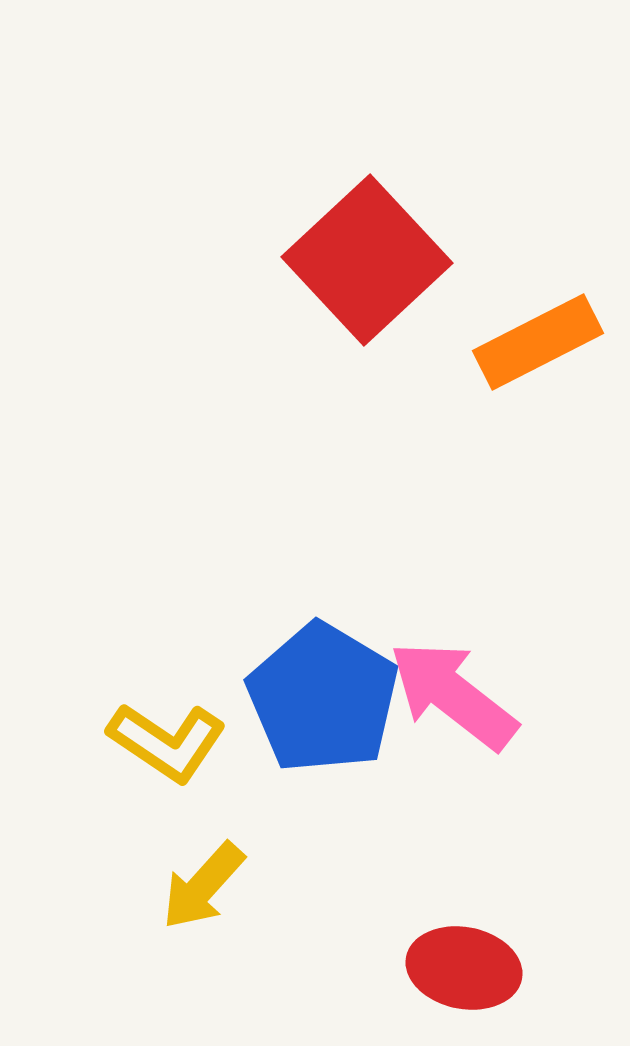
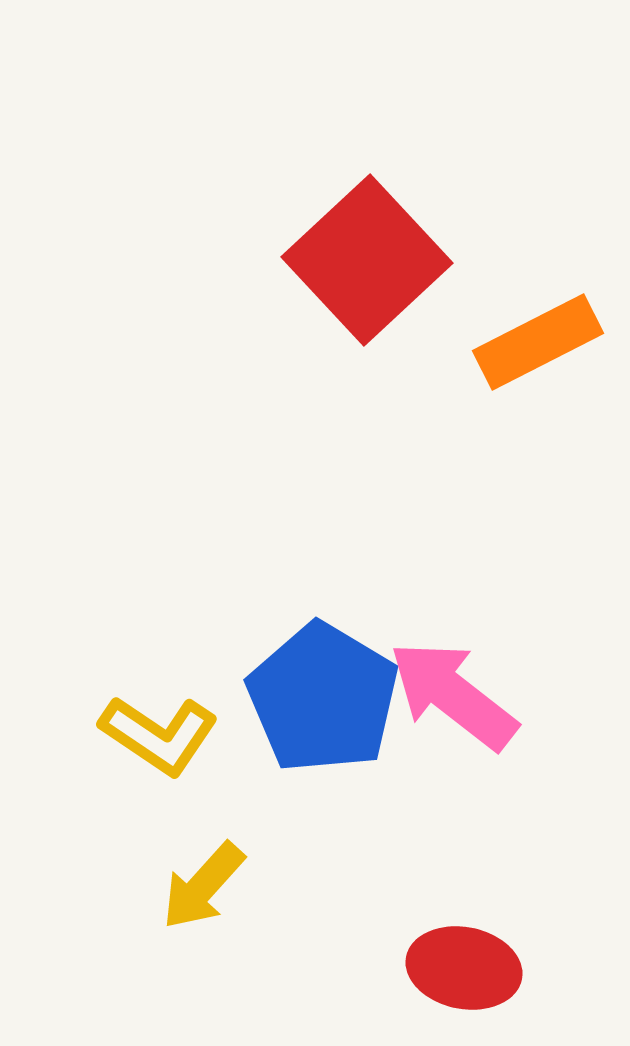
yellow L-shape: moved 8 px left, 7 px up
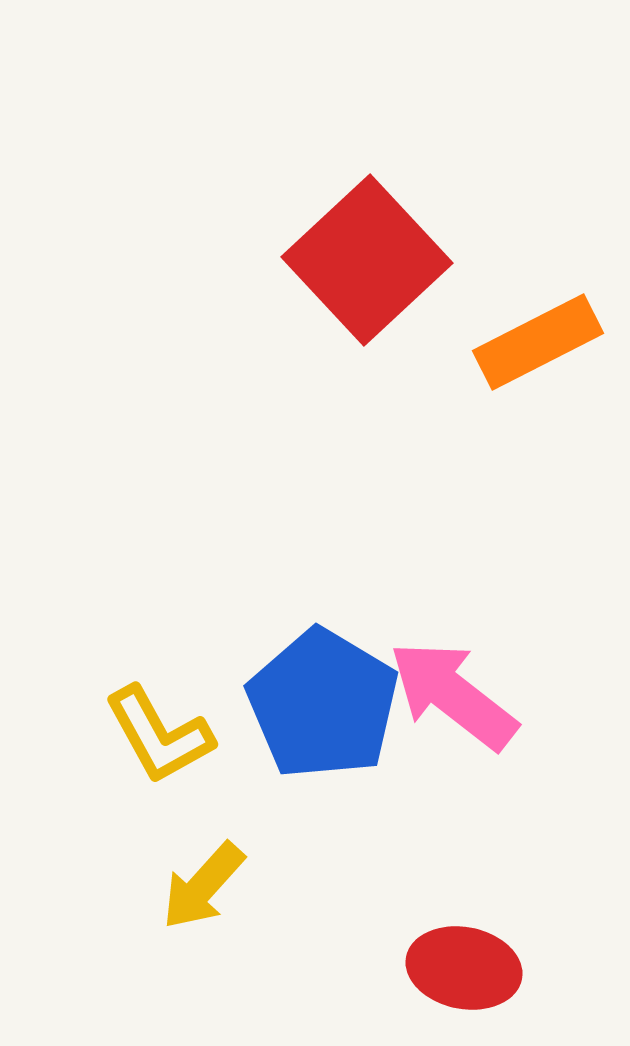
blue pentagon: moved 6 px down
yellow L-shape: rotated 27 degrees clockwise
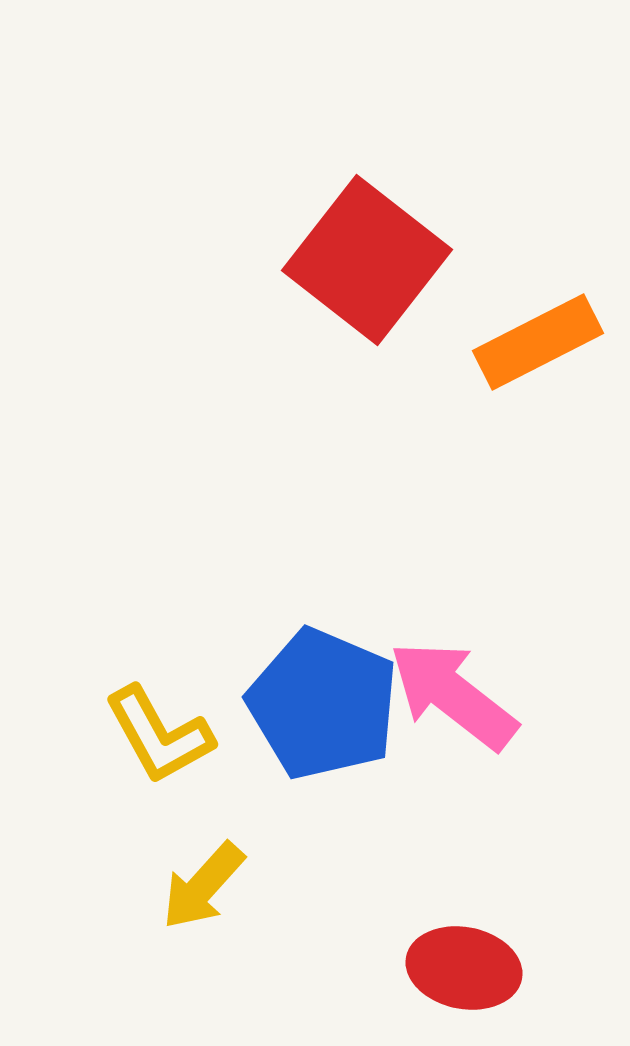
red square: rotated 9 degrees counterclockwise
blue pentagon: rotated 8 degrees counterclockwise
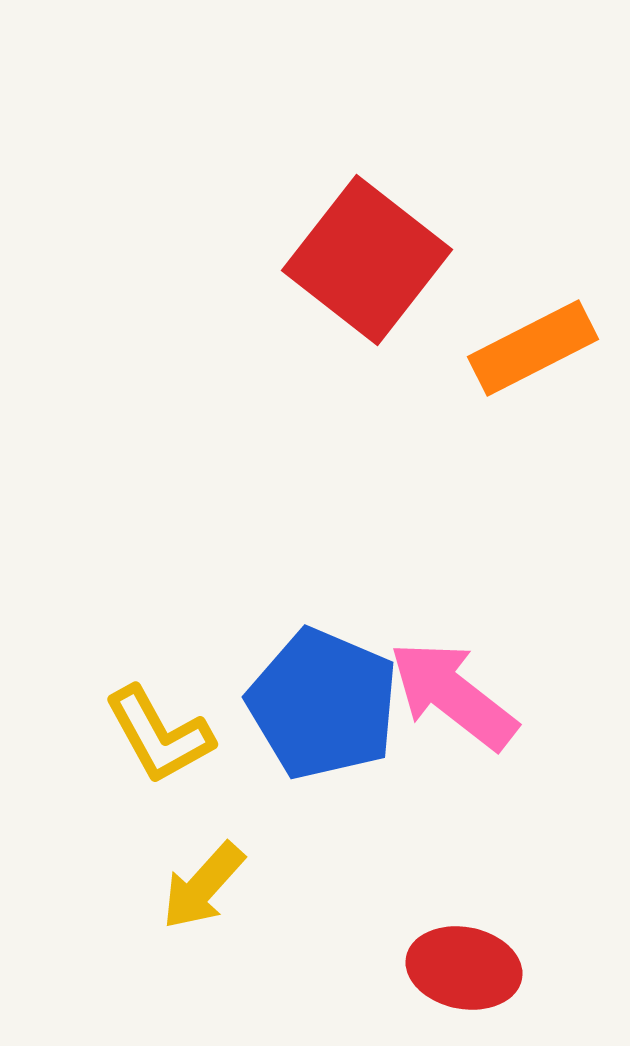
orange rectangle: moved 5 px left, 6 px down
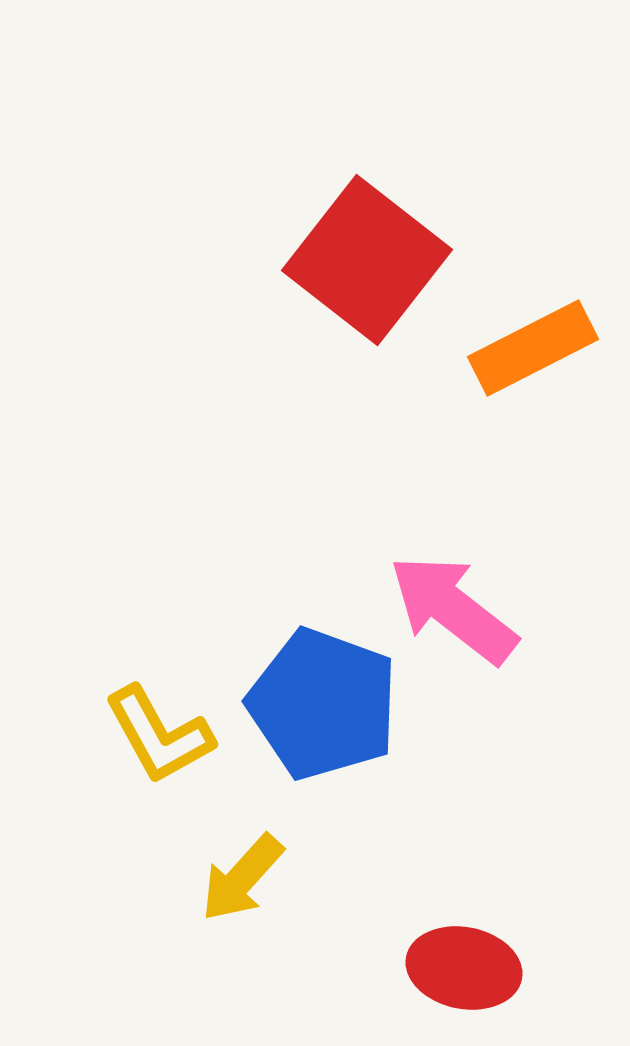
pink arrow: moved 86 px up
blue pentagon: rotated 3 degrees counterclockwise
yellow arrow: moved 39 px right, 8 px up
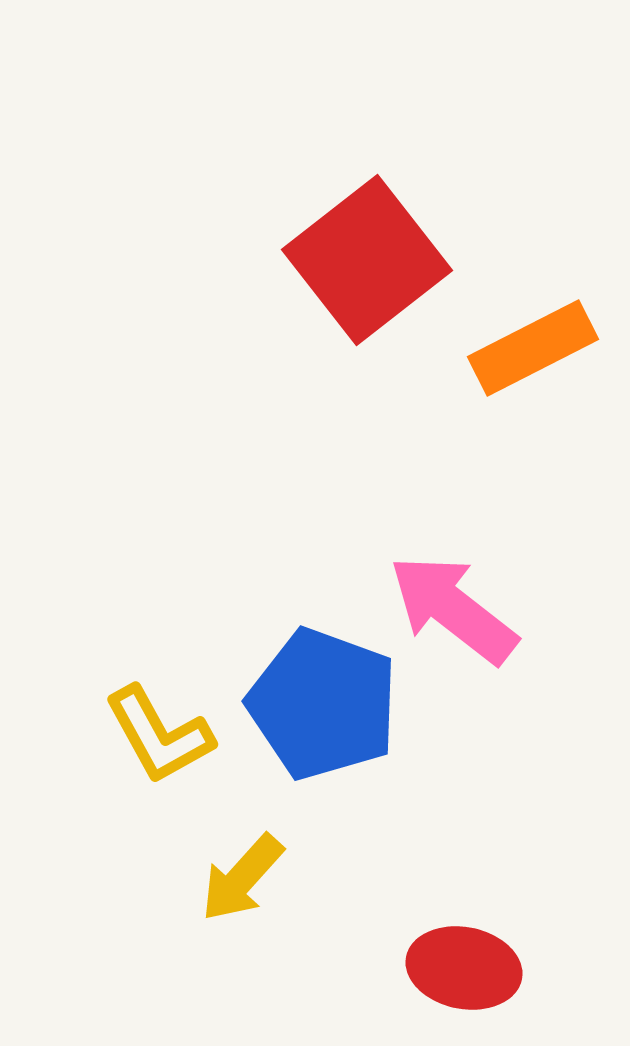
red square: rotated 14 degrees clockwise
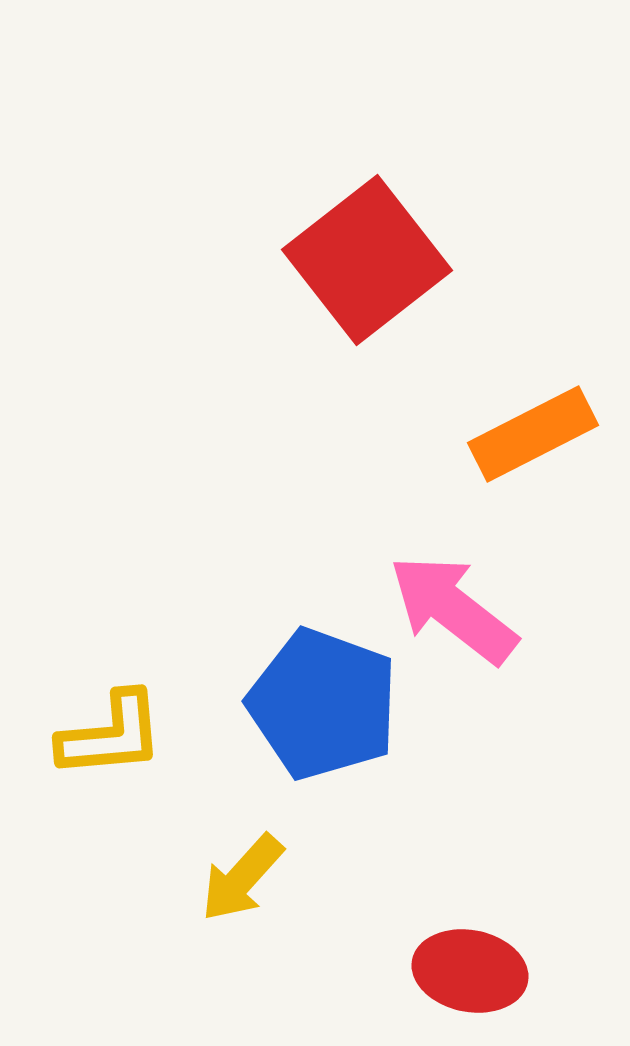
orange rectangle: moved 86 px down
yellow L-shape: moved 48 px left; rotated 66 degrees counterclockwise
red ellipse: moved 6 px right, 3 px down
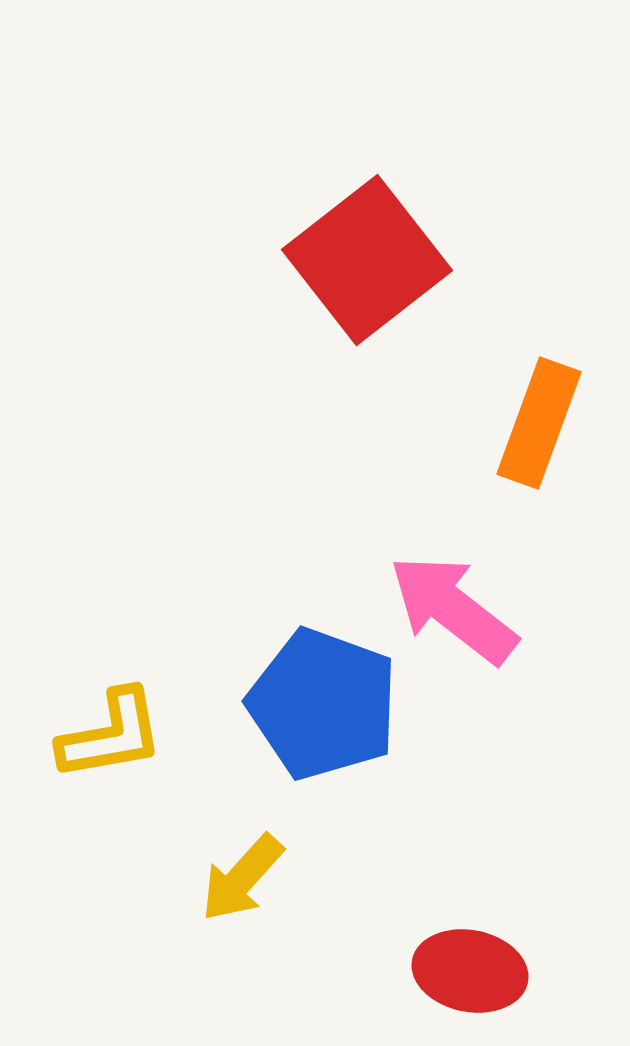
orange rectangle: moved 6 px right, 11 px up; rotated 43 degrees counterclockwise
yellow L-shape: rotated 5 degrees counterclockwise
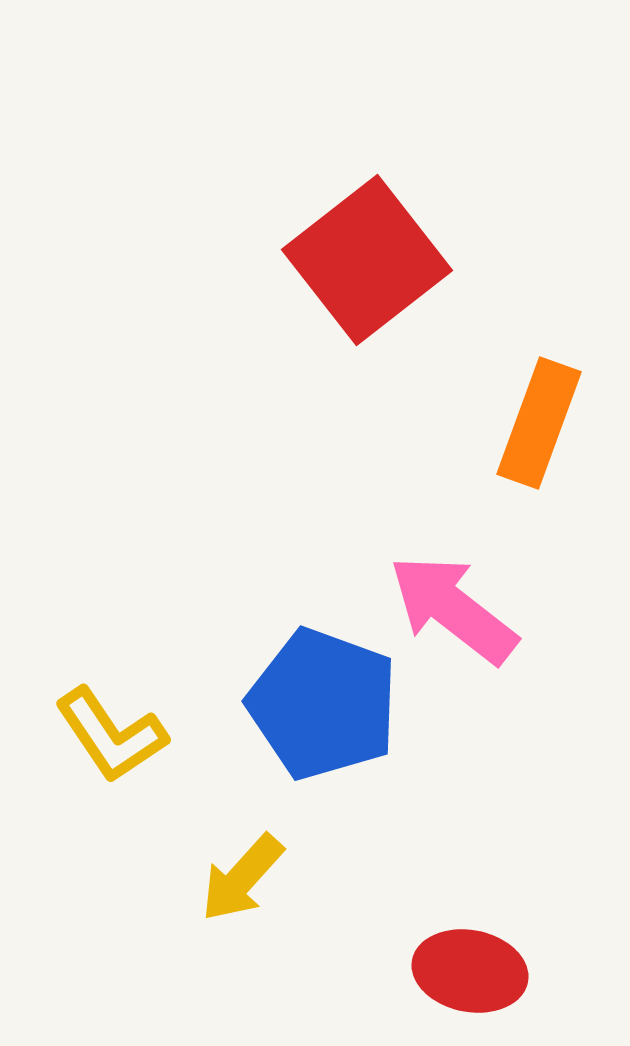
yellow L-shape: rotated 66 degrees clockwise
